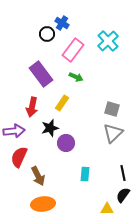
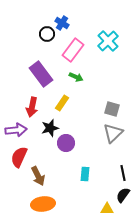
purple arrow: moved 2 px right, 1 px up
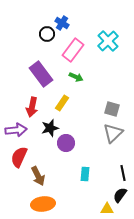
black semicircle: moved 3 px left
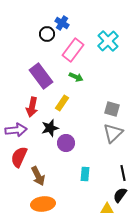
purple rectangle: moved 2 px down
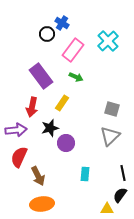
gray triangle: moved 3 px left, 3 px down
orange ellipse: moved 1 px left
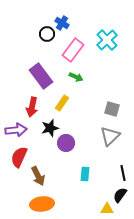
cyan cross: moved 1 px left, 1 px up
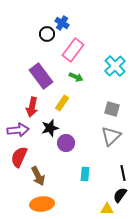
cyan cross: moved 8 px right, 26 px down
purple arrow: moved 2 px right
gray triangle: moved 1 px right
